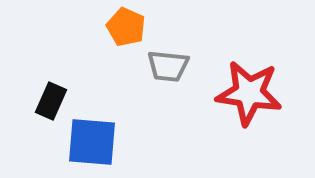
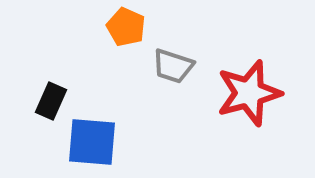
gray trapezoid: moved 5 px right; rotated 12 degrees clockwise
red star: rotated 24 degrees counterclockwise
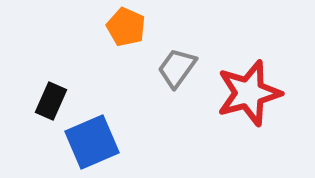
gray trapezoid: moved 4 px right, 2 px down; rotated 108 degrees clockwise
blue square: rotated 28 degrees counterclockwise
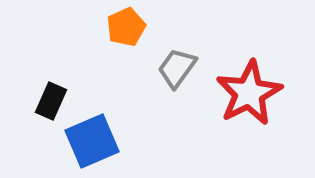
orange pentagon: rotated 24 degrees clockwise
red star: rotated 12 degrees counterclockwise
blue square: moved 1 px up
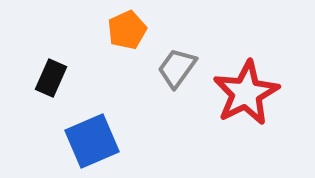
orange pentagon: moved 1 px right, 3 px down
red star: moved 3 px left
black rectangle: moved 23 px up
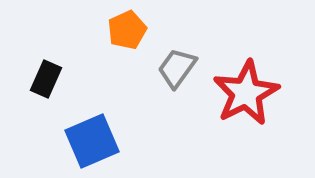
black rectangle: moved 5 px left, 1 px down
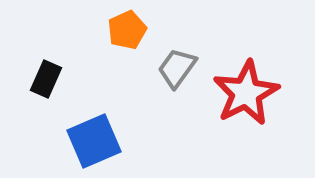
blue square: moved 2 px right
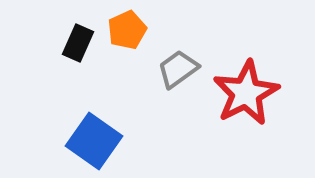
gray trapezoid: moved 1 px right, 1 px down; rotated 18 degrees clockwise
black rectangle: moved 32 px right, 36 px up
blue square: rotated 32 degrees counterclockwise
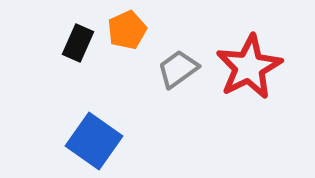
red star: moved 3 px right, 26 px up
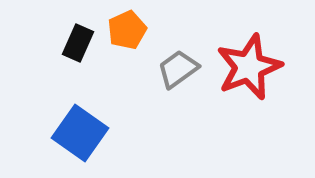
red star: rotated 6 degrees clockwise
blue square: moved 14 px left, 8 px up
